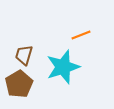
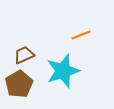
brown trapezoid: rotated 50 degrees clockwise
cyan star: moved 4 px down
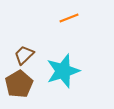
orange line: moved 12 px left, 17 px up
brown trapezoid: rotated 20 degrees counterclockwise
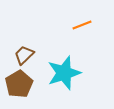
orange line: moved 13 px right, 7 px down
cyan star: moved 1 px right, 2 px down
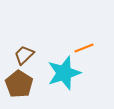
orange line: moved 2 px right, 23 px down
brown pentagon: rotated 8 degrees counterclockwise
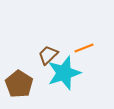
brown trapezoid: moved 24 px right
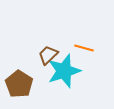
orange line: rotated 36 degrees clockwise
cyan star: moved 2 px up
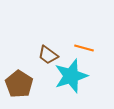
brown trapezoid: rotated 100 degrees counterclockwise
cyan star: moved 7 px right, 5 px down
